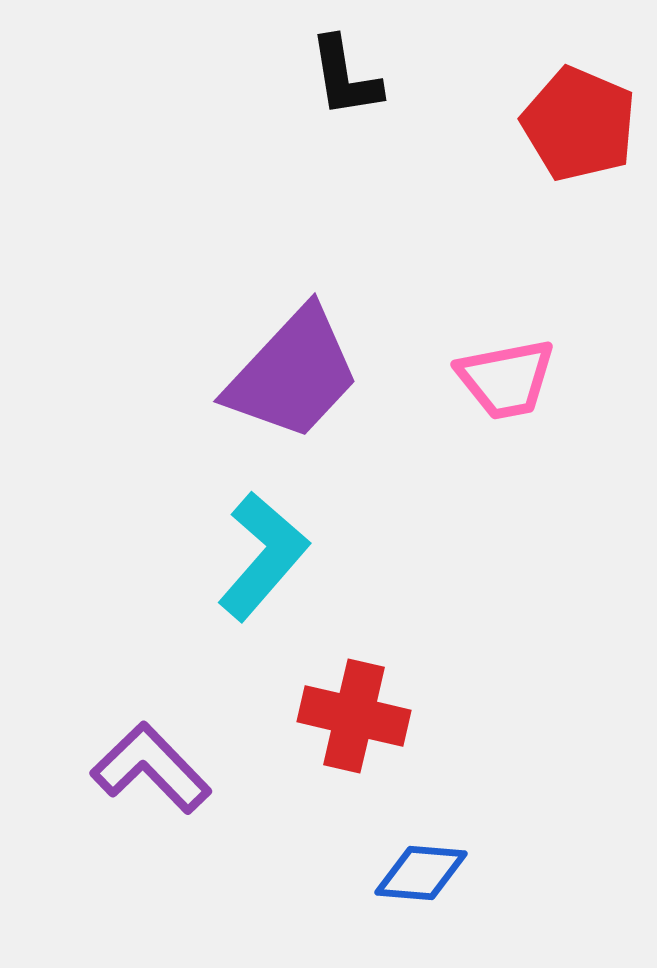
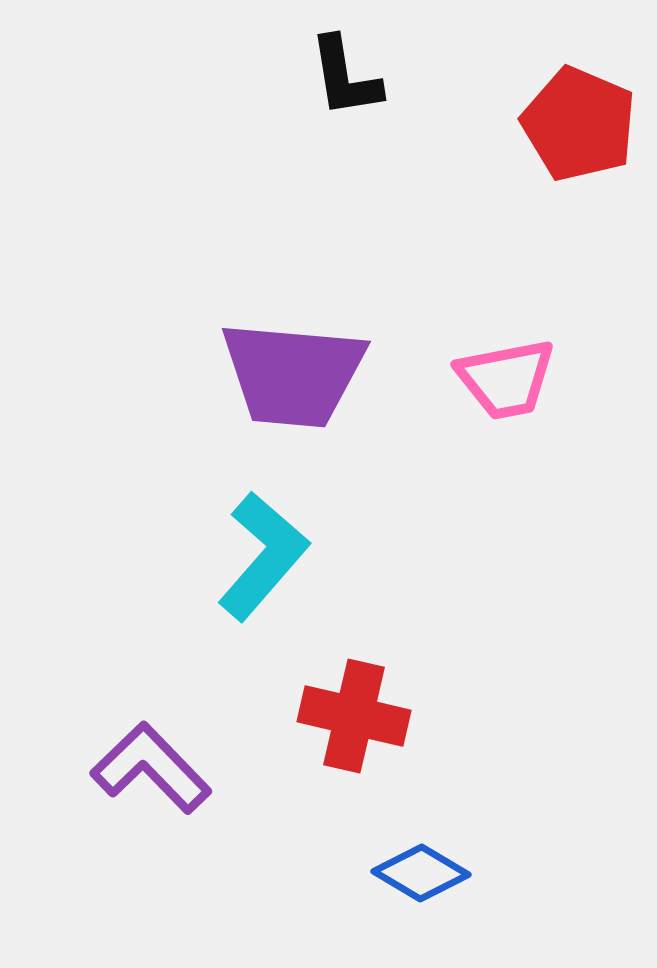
purple trapezoid: rotated 52 degrees clockwise
blue diamond: rotated 26 degrees clockwise
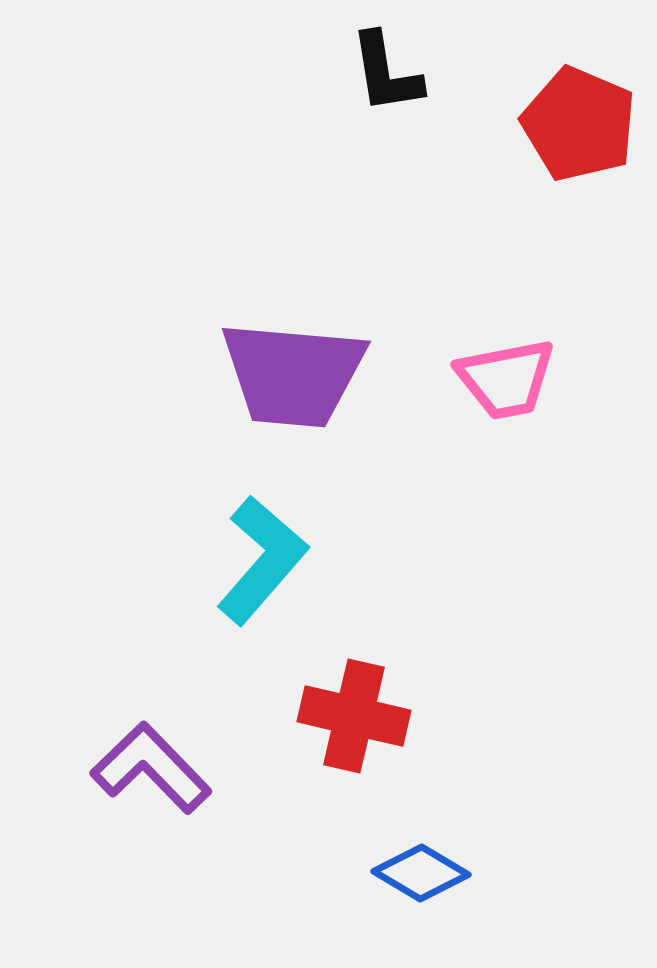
black L-shape: moved 41 px right, 4 px up
cyan L-shape: moved 1 px left, 4 px down
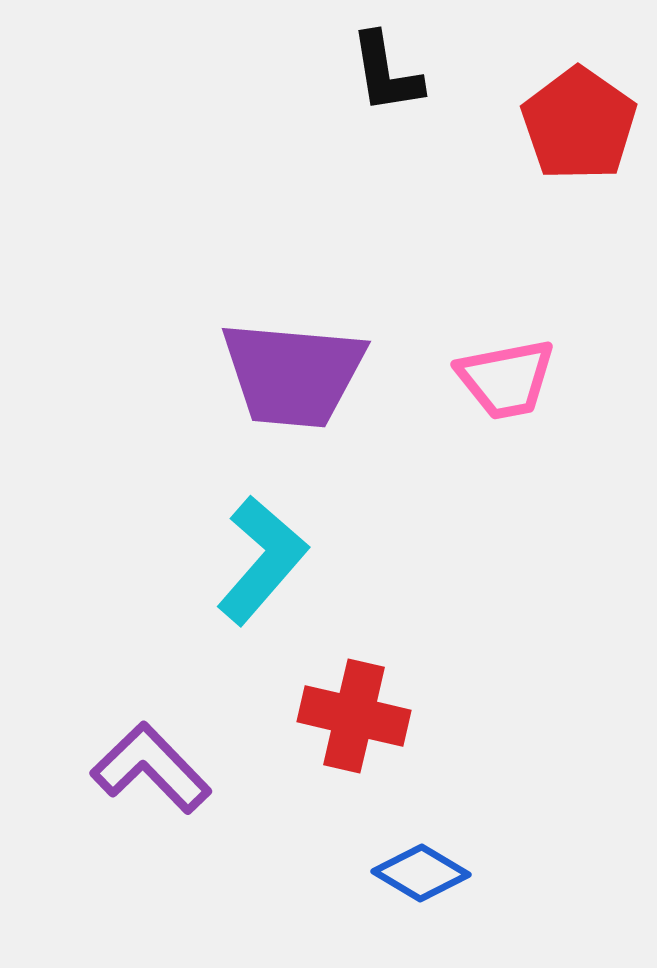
red pentagon: rotated 12 degrees clockwise
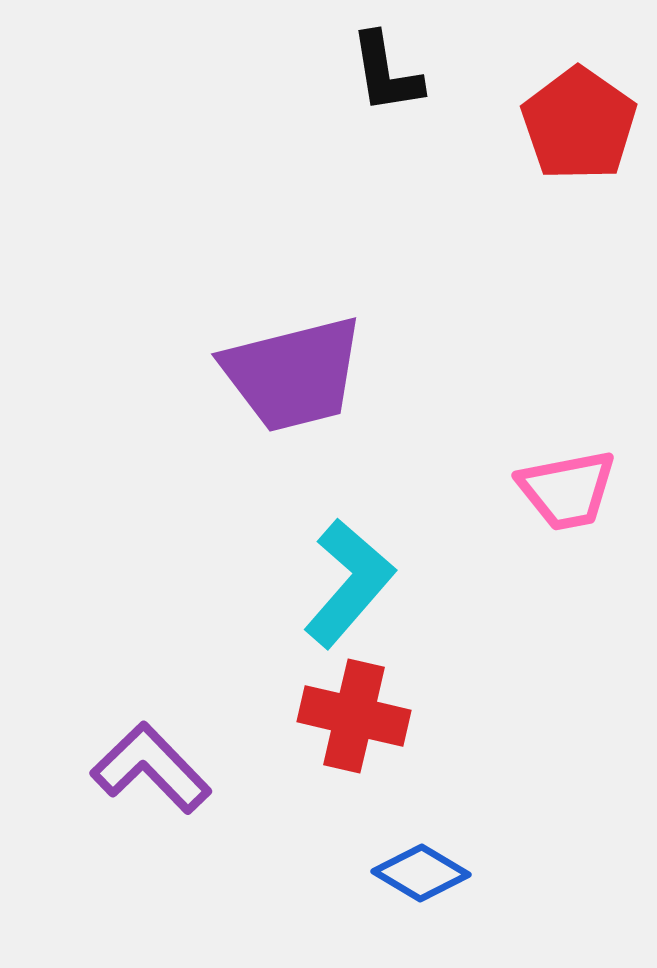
purple trapezoid: rotated 19 degrees counterclockwise
pink trapezoid: moved 61 px right, 111 px down
cyan L-shape: moved 87 px right, 23 px down
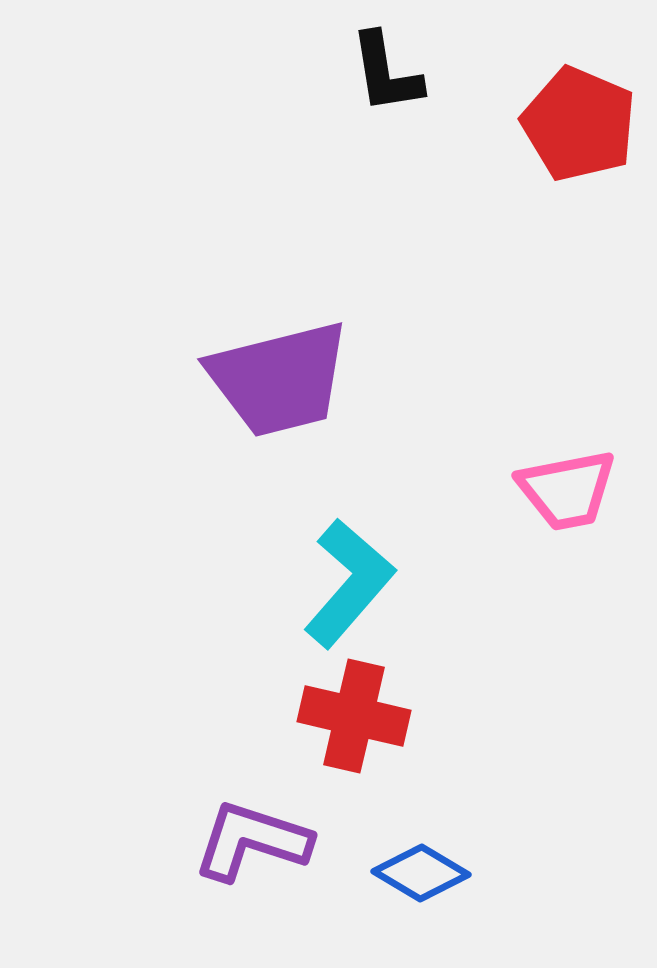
red pentagon: rotated 12 degrees counterclockwise
purple trapezoid: moved 14 px left, 5 px down
purple L-shape: moved 101 px right, 73 px down; rotated 28 degrees counterclockwise
